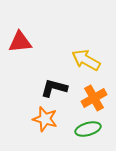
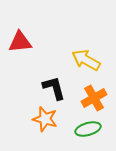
black L-shape: rotated 60 degrees clockwise
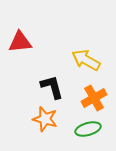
black L-shape: moved 2 px left, 1 px up
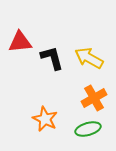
yellow arrow: moved 3 px right, 2 px up
black L-shape: moved 29 px up
orange star: rotated 10 degrees clockwise
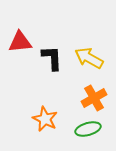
black L-shape: rotated 12 degrees clockwise
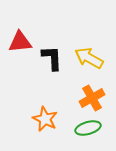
orange cross: moved 2 px left
green ellipse: moved 1 px up
